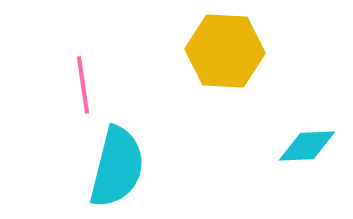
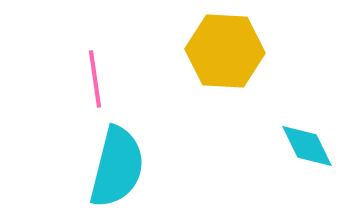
pink line: moved 12 px right, 6 px up
cyan diamond: rotated 66 degrees clockwise
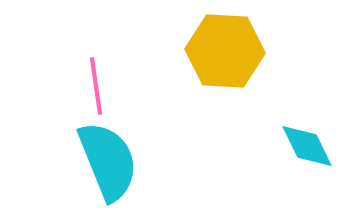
pink line: moved 1 px right, 7 px down
cyan semicircle: moved 9 px left, 6 px up; rotated 36 degrees counterclockwise
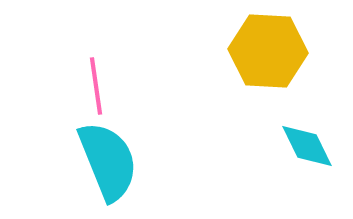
yellow hexagon: moved 43 px right
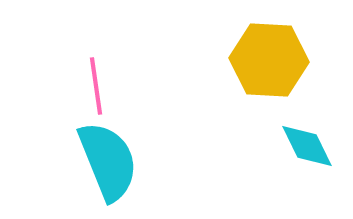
yellow hexagon: moved 1 px right, 9 px down
